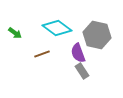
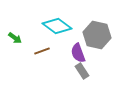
cyan diamond: moved 2 px up
green arrow: moved 5 px down
brown line: moved 3 px up
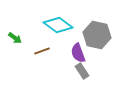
cyan diamond: moved 1 px right, 1 px up
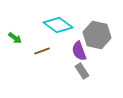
purple semicircle: moved 1 px right, 2 px up
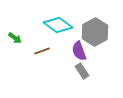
gray hexagon: moved 2 px left, 3 px up; rotated 20 degrees clockwise
